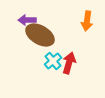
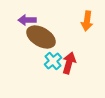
brown ellipse: moved 1 px right, 2 px down
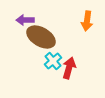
purple arrow: moved 2 px left
red arrow: moved 5 px down
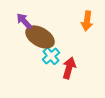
purple arrow: moved 1 px left, 1 px down; rotated 48 degrees clockwise
brown ellipse: moved 1 px left
cyan cross: moved 2 px left, 5 px up
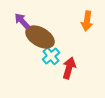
purple arrow: moved 2 px left
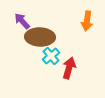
brown ellipse: rotated 28 degrees counterclockwise
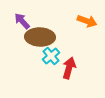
orange arrow: rotated 78 degrees counterclockwise
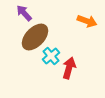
purple arrow: moved 2 px right, 8 px up
brown ellipse: moved 5 px left; rotated 48 degrees counterclockwise
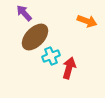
cyan cross: rotated 18 degrees clockwise
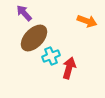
brown ellipse: moved 1 px left, 1 px down
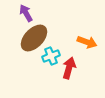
purple arrow: moved 2 px right; rotated 12 degrees clockwise
orange arrow: moved 21 px down
